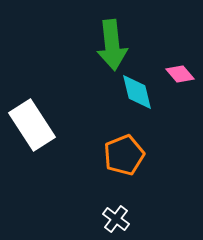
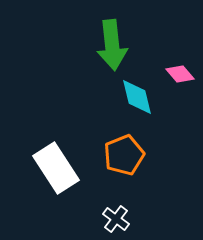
cyan diamond: moved 5 px down
white rectangle: moved 24 px right, 43 px down
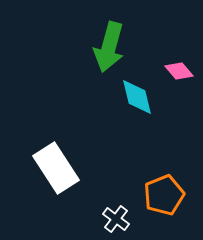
green arrow: moved 3 px left, 2 px down; rotated 21 degrees clockwise
pink diamond: moved 1 px left, 3 px up
orange pentagon: moved 40 px right, 40 px down
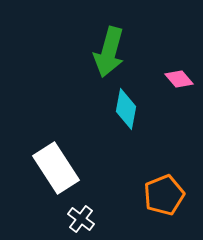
green arrow: moved 5 px down
pink diamond: moved 8 px down
cyan diamond: moved 11 px left, 12 px down; rotated 24 degrees clockwise
white cross: moved 35 px left
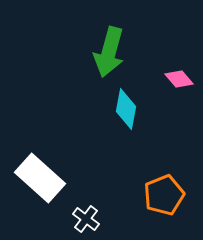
white rectangle: moved 16 px left, 10 px down; rotated 15 degrees counterclockwise
white cross: moved 5 px right
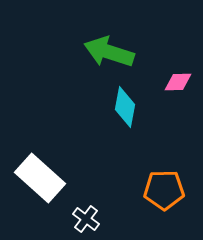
green arrow: rotated 93 degrees clockwise
pink diamond: moved 1 px left, 3 px down; rotated 52 degrees counterclockwise
cyan diamond: moved 1 px left, 2 px up
orange pentagon: moved 5 px up; rotated 21 degrees clockwise
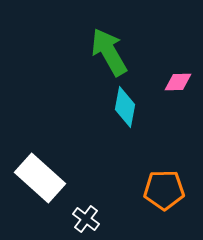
green arrow: rotated 42 degrees clockwise
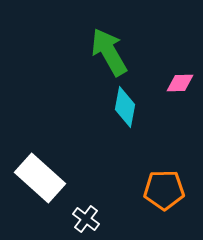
pink diamond: moved 2 px right, 1 px down
